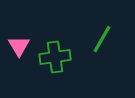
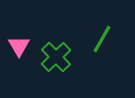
green cross: moved 1 px right; rotated 36 degrees counterclockwise
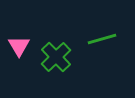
green line: rotated 44 degrees clockwise
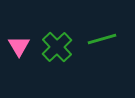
green cross: moved 1 px right, 10 px up
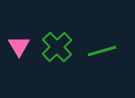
green line: moved 12 px down
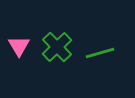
green line: moved 2 px left, 2 px down
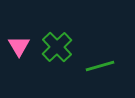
green line: moved 13 px down
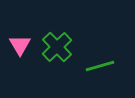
pink triangle: moved 1 px right, 1 px up
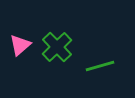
pink triangle: rotated 20 degrees clockwise
